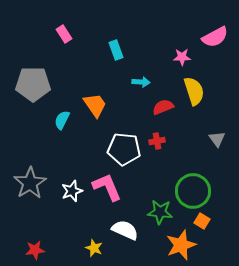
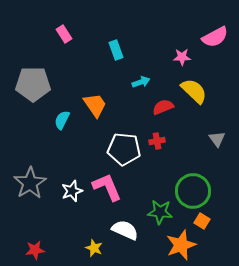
cyan arrow: rotated 24 degrees counterclockwise
yellow semicircle: rotated 28 degrees counterclockwise
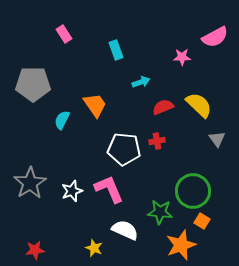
yellow semicircle: moved 5 px right, 14 px down
pink L-shape: moved 2 px right, 2 px down
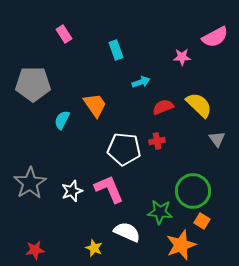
white semicircle: moved 2 px right, 2 px down
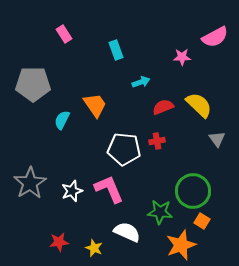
red star: moved 24 px right, 8 px up
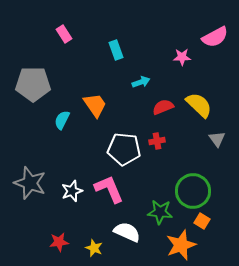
gray star: rotated 20 degrees counterclockwise
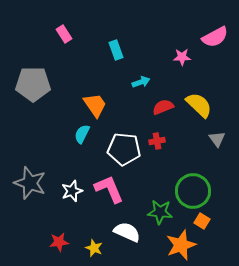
cyan semicircle: moved 20 px right, 14 px down
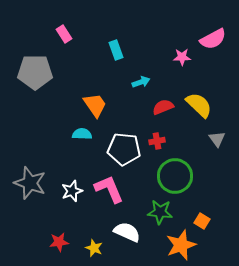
pink semicircle: moved 2 px left, 2 px down
gray pentagon: moved 2 px right, 12 px up
cyan semicircle: rotated 66 degrees clockwise
green circle: moved 18 px left, 15 px up
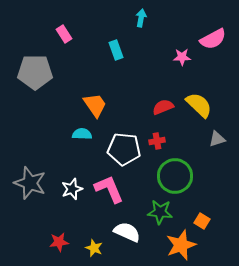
cyan arrow: moved 64 px up; rotated 60 degrees counterclockwise
gray triangle: rotated 48 degrees clockwise
white star: moved 2 px up
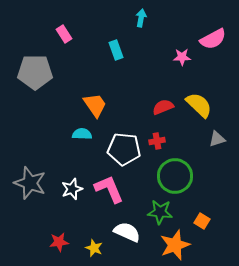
orange star: moved 6 px left
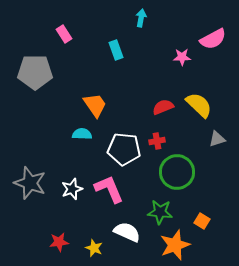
green circle: moved 2 px right, 4 px up
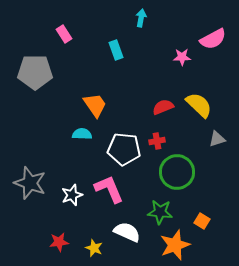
white star: moved 6 px down
